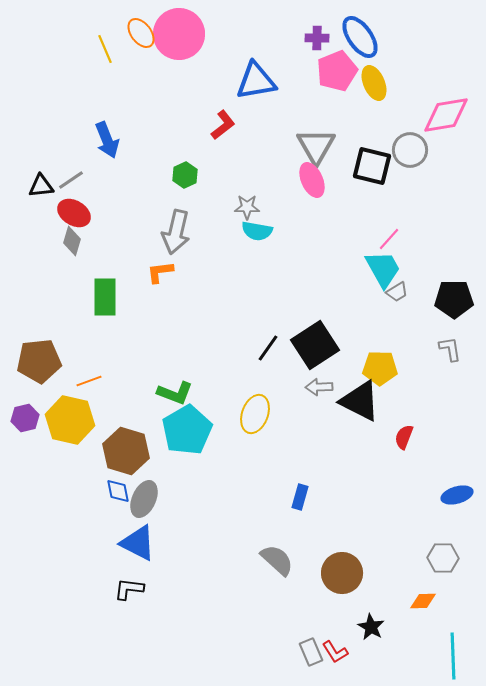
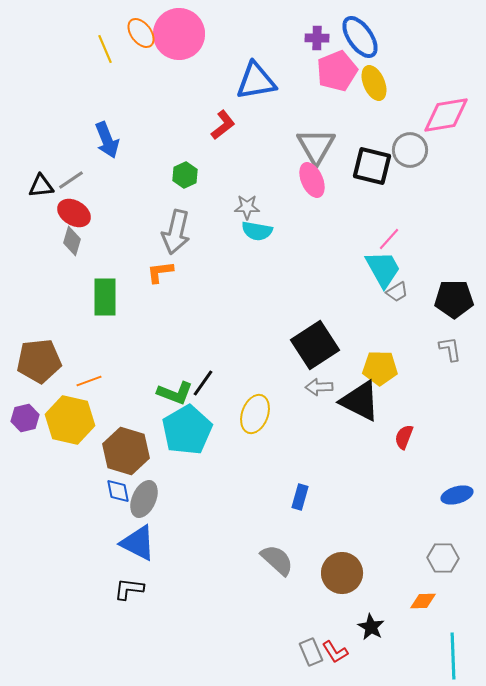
black line at (268, 348): moved 65 px left, 35 px down
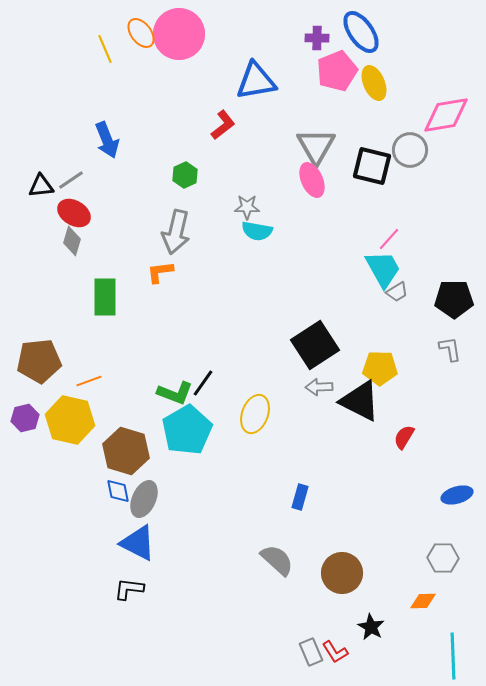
blue ellipse at (360, 37): moved 1 px right, 5 px up
red semicircle at (404, 437): rotated 10 degrees clockwise
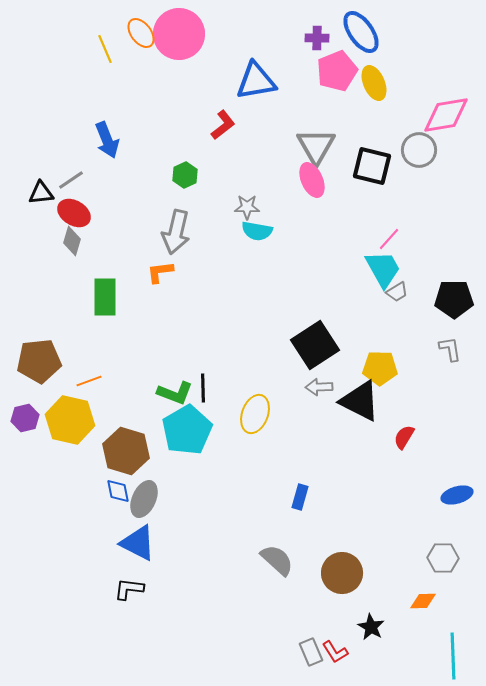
gray circle at (410, 150): moved 9 px right
black triangle at (41, 186): moved 7 px down
black line at (203, 383): moved 5 px down; rotated 36 degrees counterclockwise
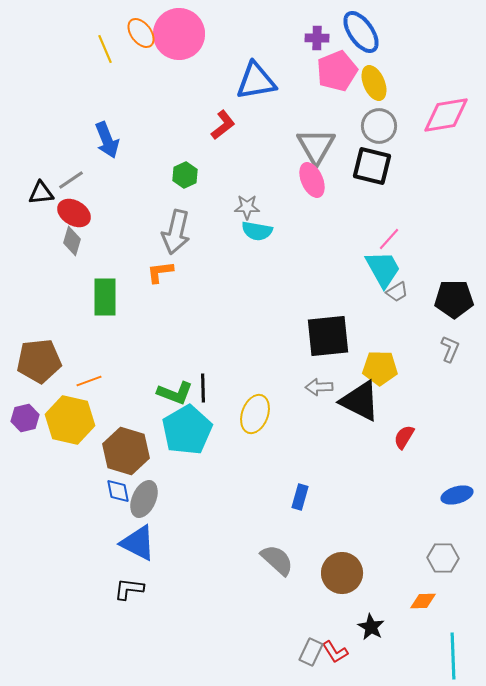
gray circle at (419, 150): moved 40 px left, 24 px up
black square at (315, 345): moved 13 px right, 9 px up; rotated 27 degrees clockwise
gray L-shape at (450, 349): rotated 32 degrees clockwise
gray rectangle at (311, 652): rotated 48 degrees clockwise
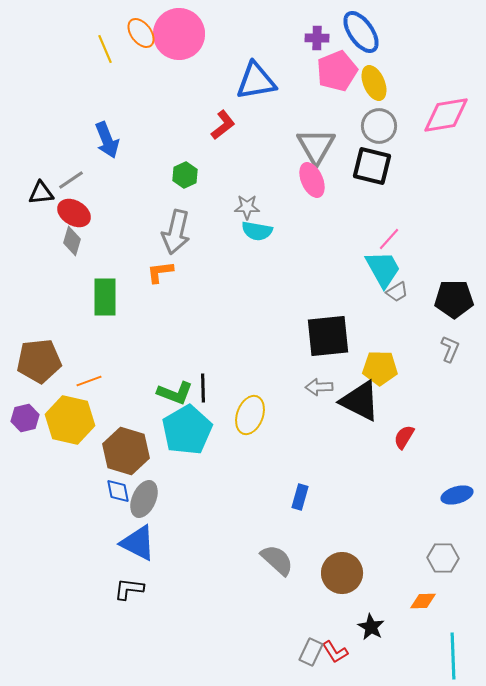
yellow ellipse at (255, 414): moved 5 px left, 1 px down
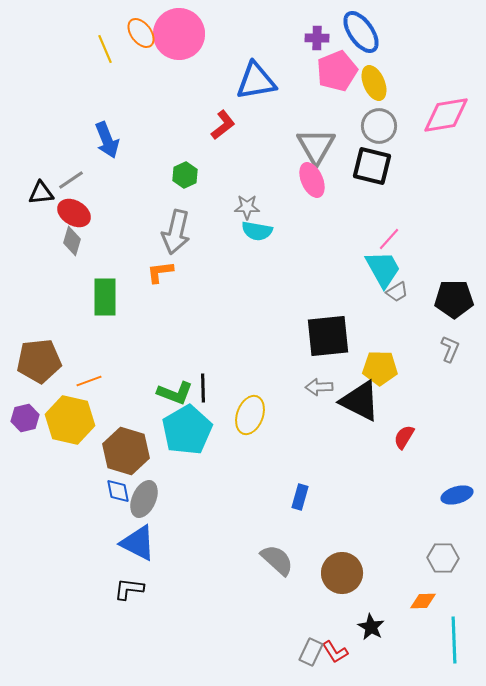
cyan line at (453, 656): moved 1 px right, 16 px up
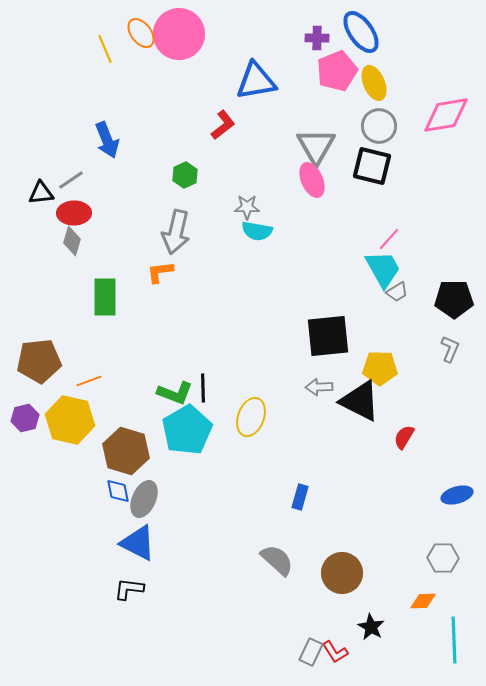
red ellipse at (74, 213): rotated 32 degrees counterclockwise
yellow ellipse at (250, 415): moved 1 px right, 2 px down
